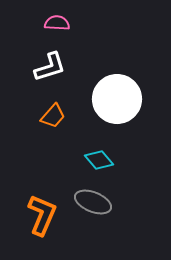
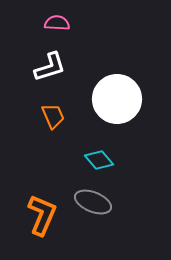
orange trapezoid: rotated 64 degrees counterclockwise
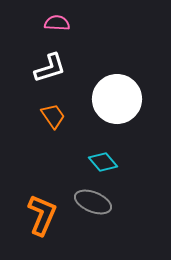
white L-shape: moved 1 px down
orange trapezoid: rotated 12 degrees counterclockwise
cyan diamond: moved 4 px right, 2 px down
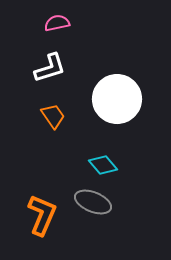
pink semicircle: rotated 15 degrees counterclockwise
cyan diamond: moved 3 px down
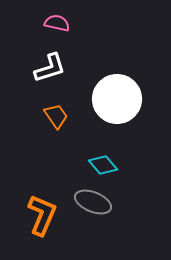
pink semicircle: rotated 25 degrees clockwise
orange trapezoid: moved 3 px right
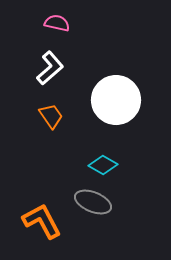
white L-shape: rotated 24 degrees counterclockwise
white circle: moved 1 px left, 1 px down
orange trapezoid: moved 5 px left
cyan diamond: rotated 20 degrees counterclockwise
orange L-shape: moved 6 px down; rotated 51 degrees counterclockwise
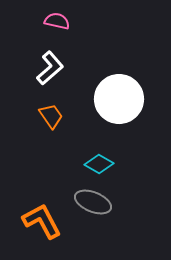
pink semicircle: moved 2 px up
white circle: moved 3 px right, 1 px up
cyan diamond: moved 4 px left, 1 px up
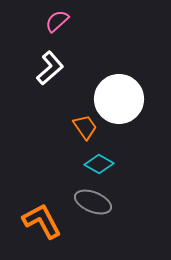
pink semicircle: rotated 55 degrees counterclockwise
orange trapezoid: moved 34 px right, 11 px down
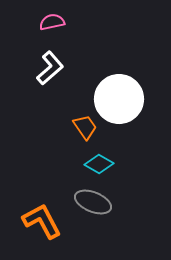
pink semicircle: moved 5 px left, 1 px down; rotated 30 degrees clockwise
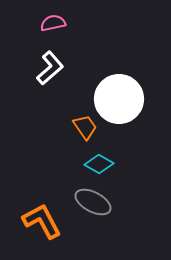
pink semicircle: moved 1 px right, 1 px down
gray ellipse: rotated 6 degrees clockwise
